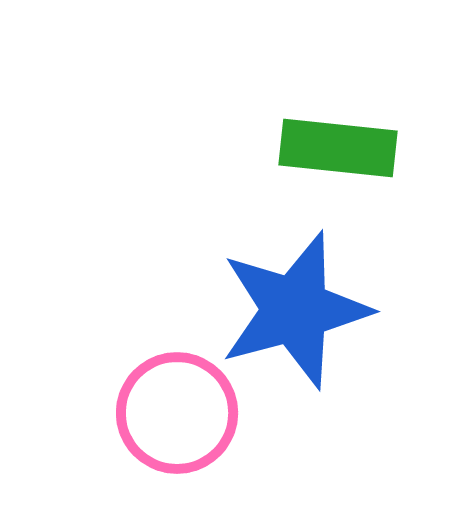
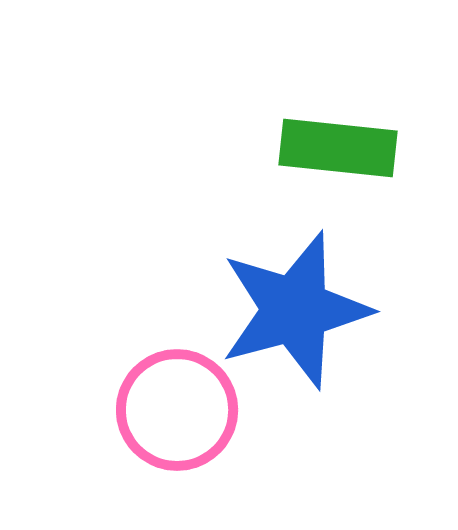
pink circle: moved 3 px up
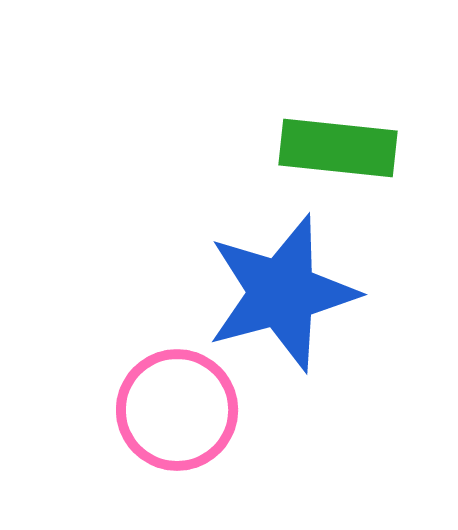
blue star: moved 13 px left, 17 px up
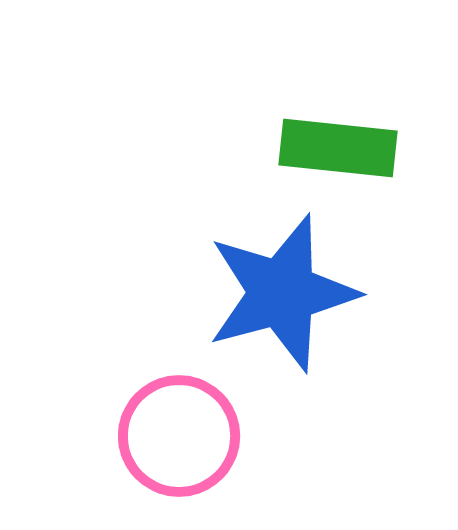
pink circle: moved 2 px right, 26 px down
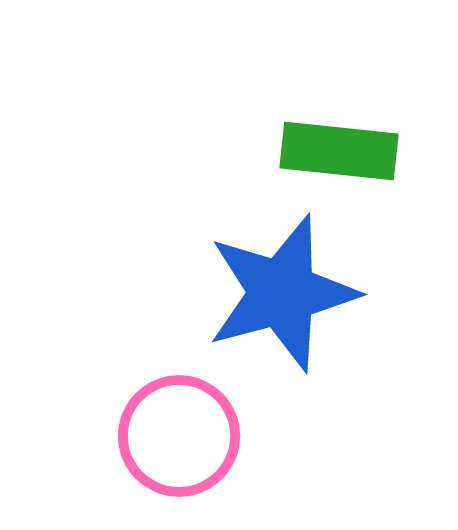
green rectangle: moved 1 px right, 3 px down
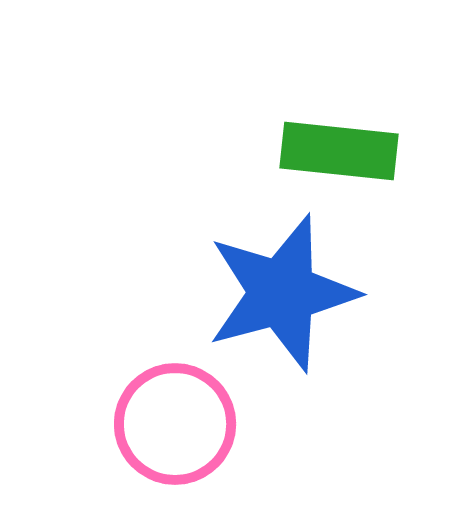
pink circle: moved 4 px left, 12 px up
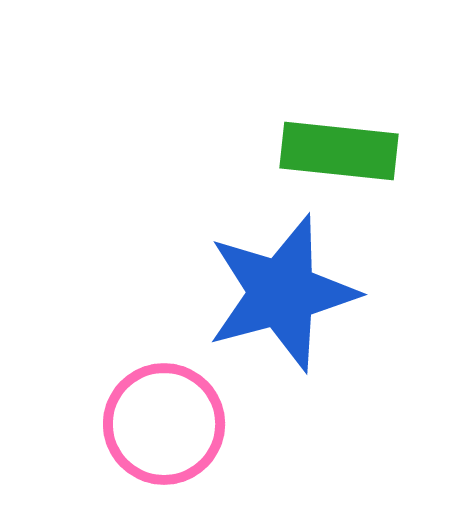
pink circle: moved 11 px left
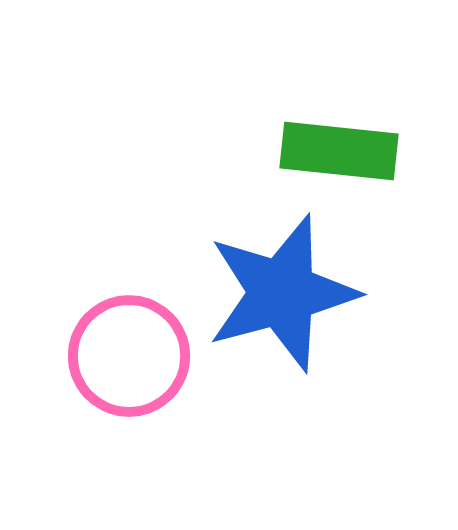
pink circle: moved 35 px left, 68 px up
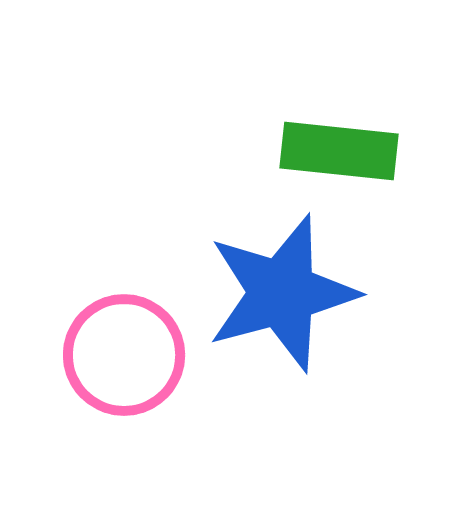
pink circle: moved 5 px left, 1 px up
